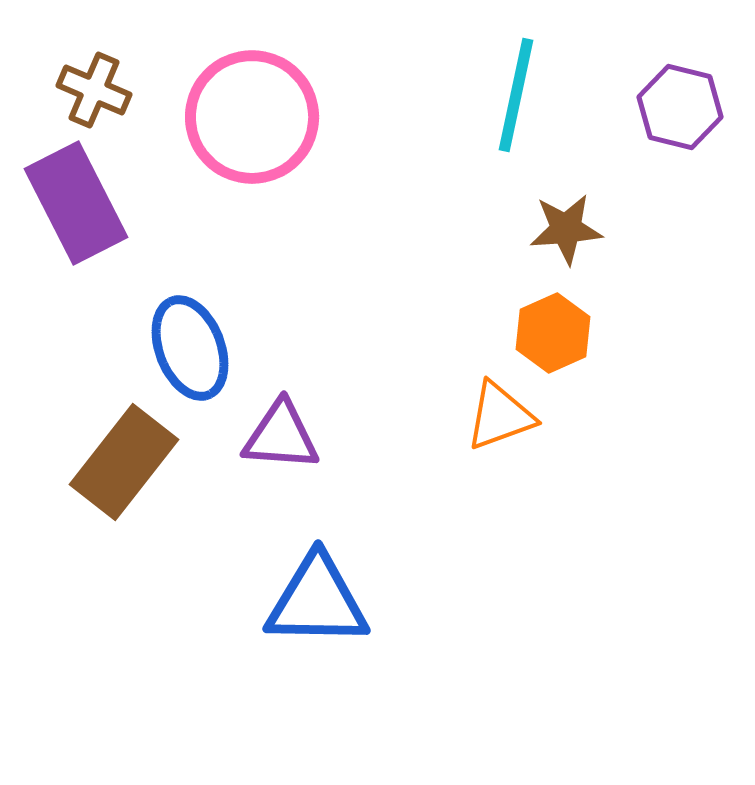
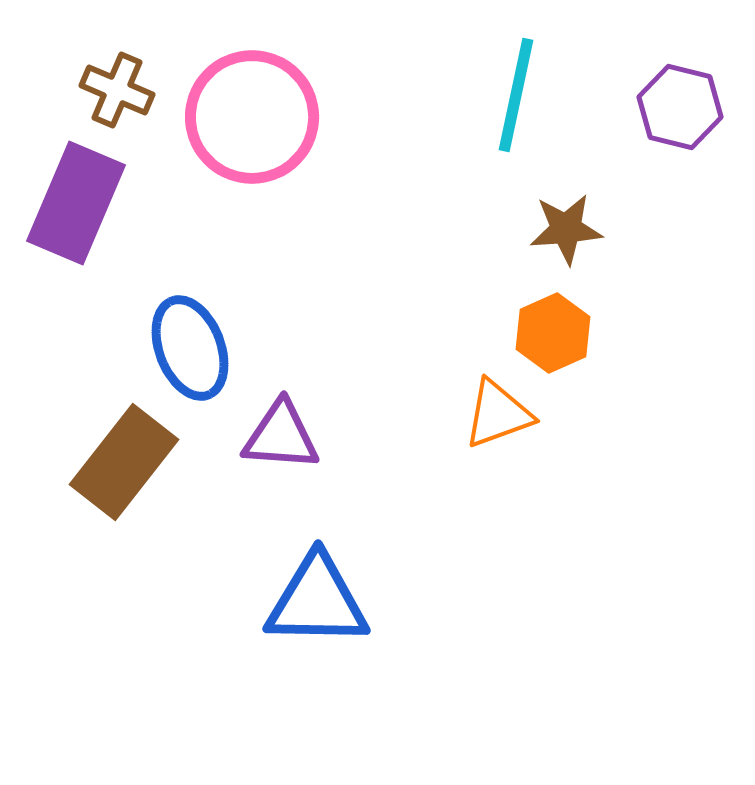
brown cross: moved 23 px right
purple rectangle: rotated 50 degrees clockwise
orange triangle: moved 2 px left, 2 px up
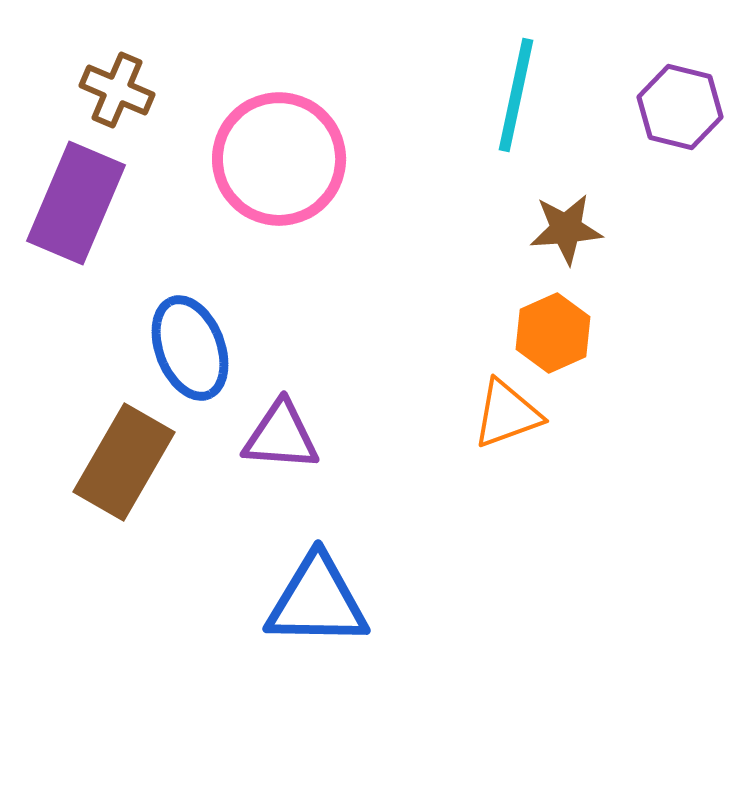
pink circle: moved 27 px right, 42 px down
orange triangle: moved 9 px right
brown rectangle: rotated 8 degrees counterclockwise
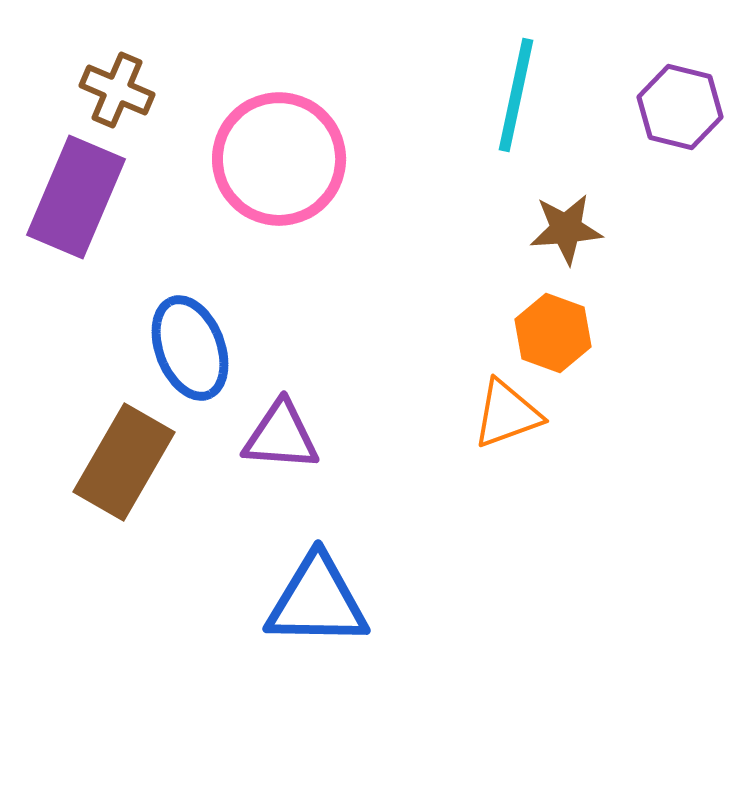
purple rectangle: moved 6 px up
orange hexagon: rotated 16 degrees counterclockwise
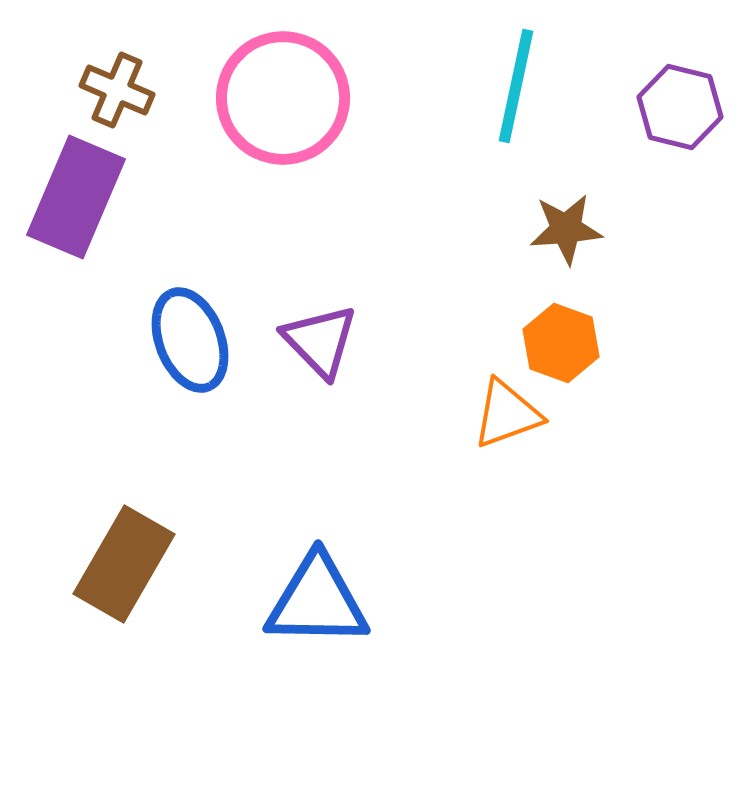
cyan line: moved 9 px up
pink circle: moved 4 px right, 61 px up
orange hexagon: moved 8 px right, 10 px down
blue ellipse: moved 8 px up
purple triangle: moved 39 px right, 95 px up; rotated 42 degrees clockwise
brown rectangle: moved 102 px down
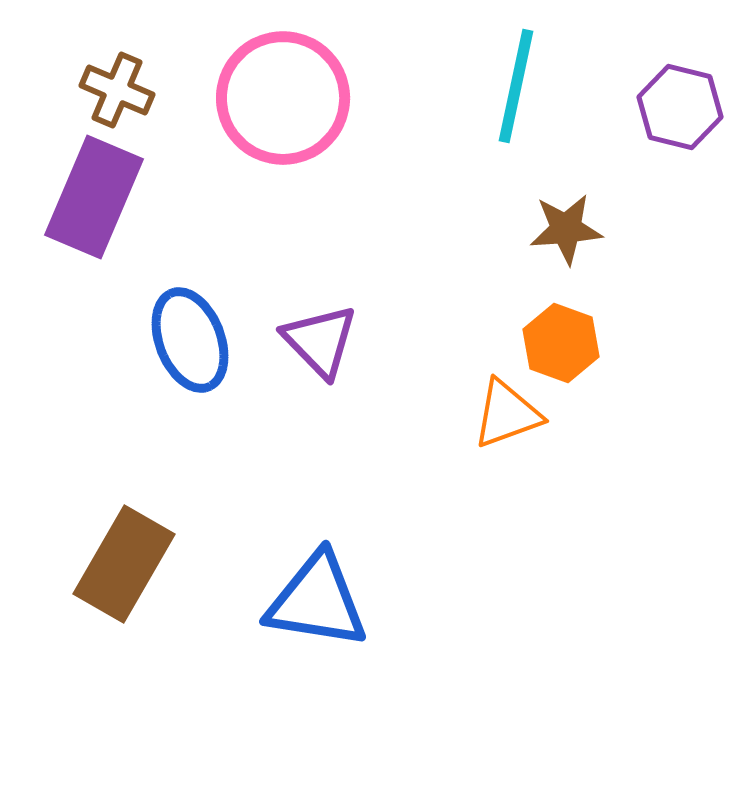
purple rectangle: moved 18 px right
blue triangle: rotated 8 degrees clockwise
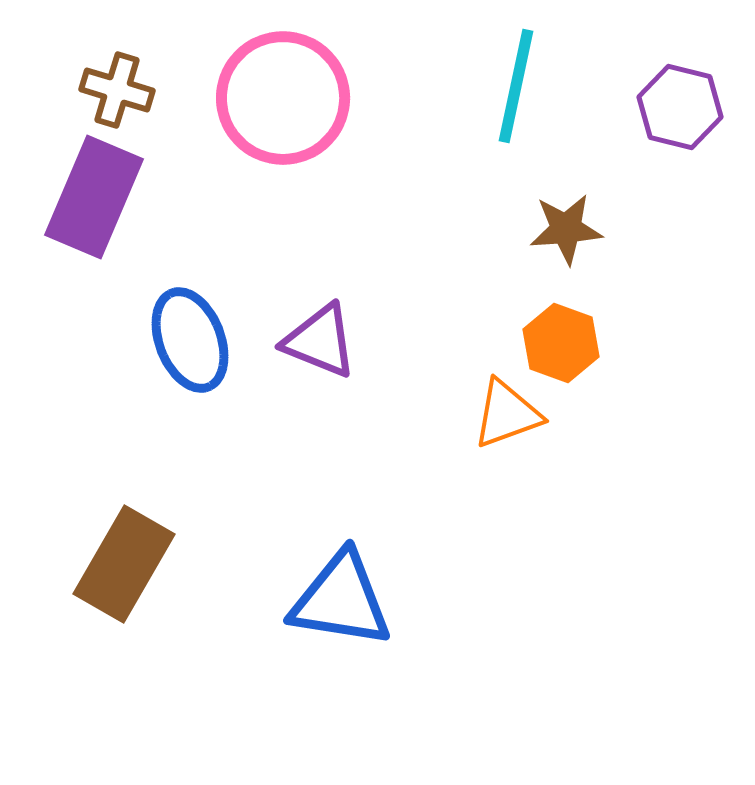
brown cross: rotated 6 degrees counterclockwise
purple triangle: rotated 24 degrees counterclockwise
blue triangle: moved 24 px right, 1 px up
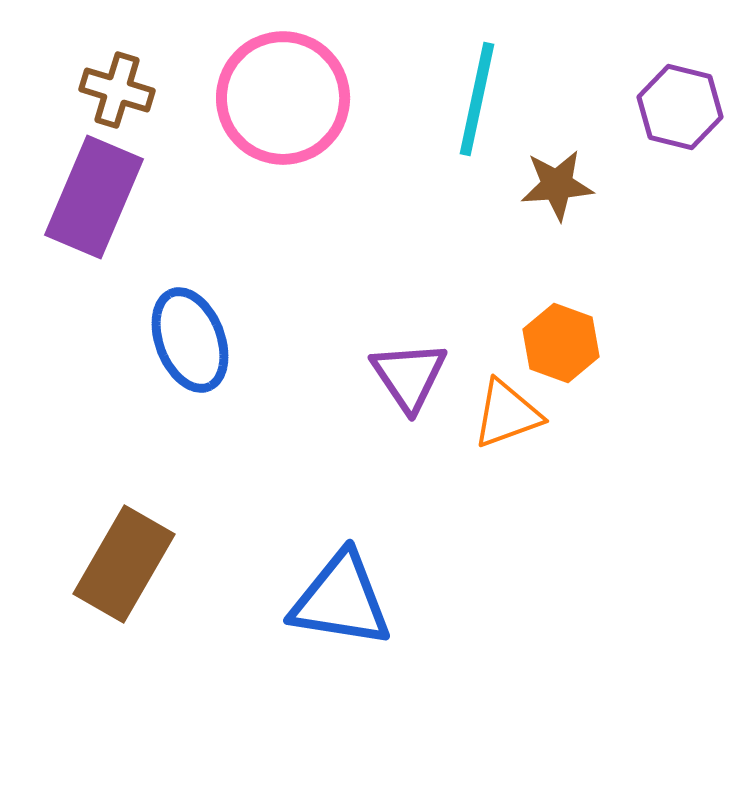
cyan line: moved 39 px left, 13 px down
brown star: moved 9 px left, 44 px up
purple triangle: moved 89 px right, 35 px down; rotated 34 degrees clockwise
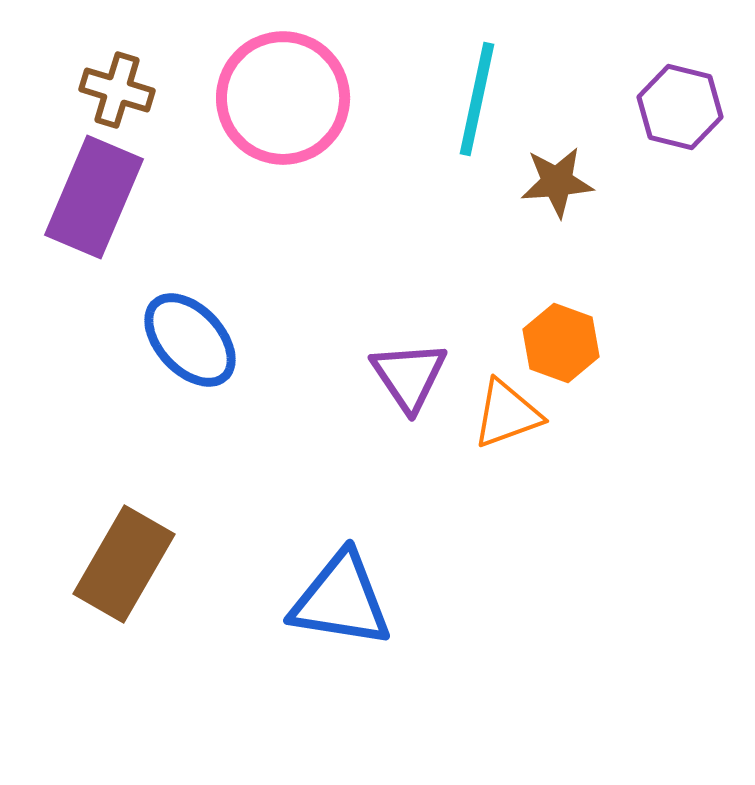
brown star: moved 3 px up
blue ellipse: rotated 22 degrees counterclockwise
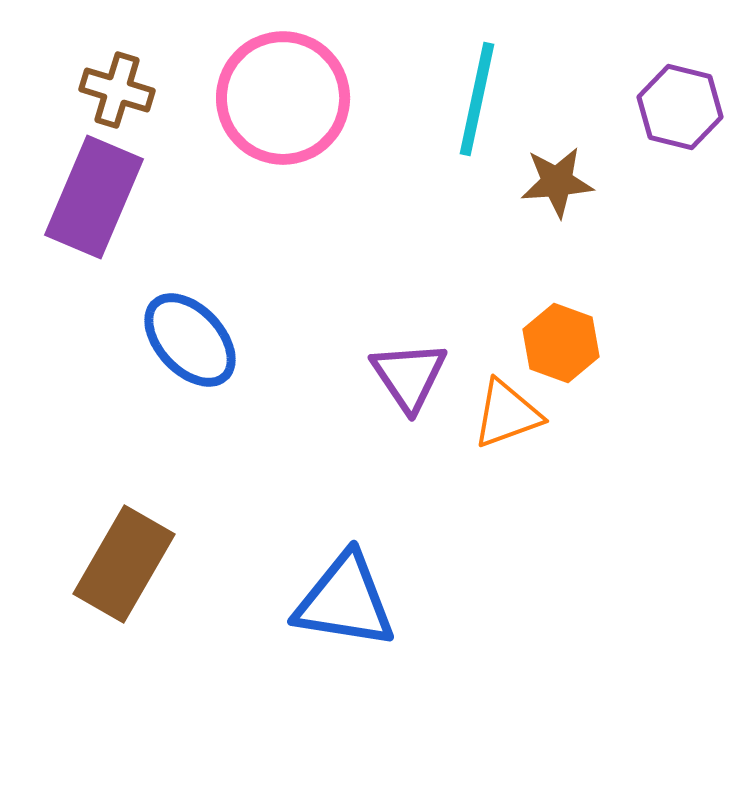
blue triangle: moved 4 px right, 1 px down
